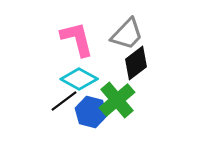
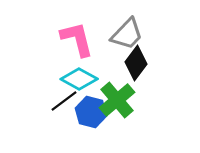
black diamond: rotated 16 degrees counterclockwise
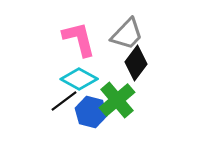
pink L-shape: moved 2 px right
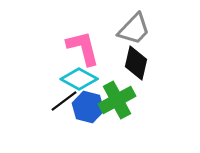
gray trapezoid: moved 7 px right, 5 px up
pink L-shape: moved 4 px right, 9 px down
black diamond: rotated 24 degrees counterclockwise
green cross: rotated 12 degrees clockwise
blue hexagon: moved 3 px left, 5 px up
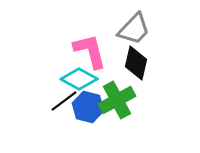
pink L-shape: moved 7 px right, 3 px down
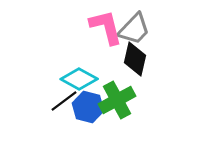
pink L-shape: moved 16 px right, 24 px up
black diamond: moved 1 px left, 4 px up
